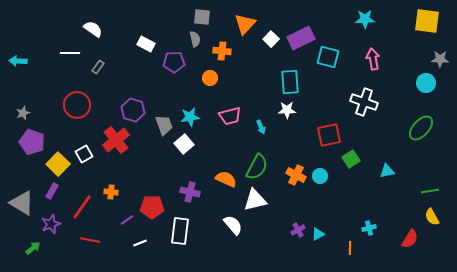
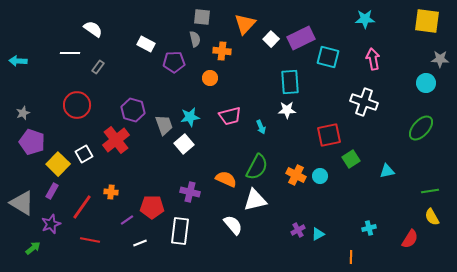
orange line at (350, 248): moved 1 px right, 9 px down
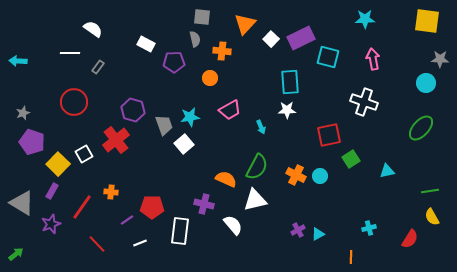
red circle at (77, 105): moved 3 px left, 3 px up
pink trapezoid at (230, 116): moved 6 px up; rotated 15 degrees counterclockwise
purple cross at (190, 192): moved 14 px right, 12 px down
red line at (90, 240): moved 7 px right, 4 px down; rotated 36 degrees clockwise
green arrow at (33, 248): moved 17 px left, 6 px down
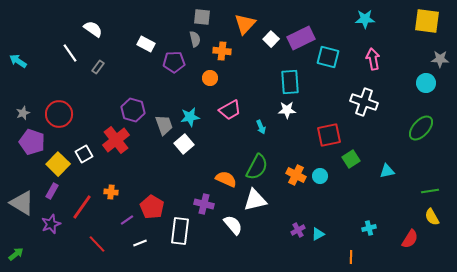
white line at (70, 53): rotated 54 degrees clockwise
cyan arrow at (18, 61): rotated 30 degrees clockwise
red circle at (74, 102): moved 15 px left, 12 px down
red pentagon at (152, 207): rotated 30 degrees clockwise
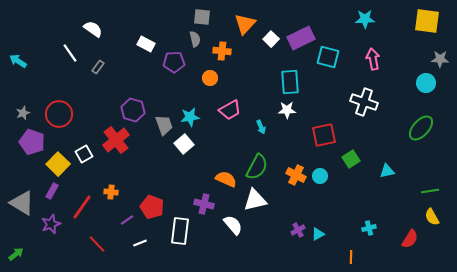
red square at (329, 135): moved 5 px left
red pentagon at (152, 207): rotated 10 degrees counterclockwise
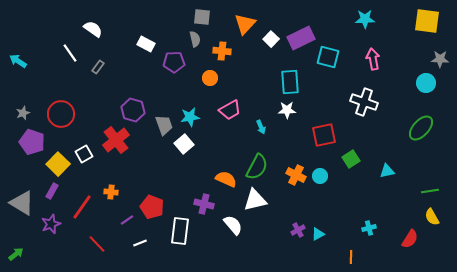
red circle at (59, 114): moved 2 px right
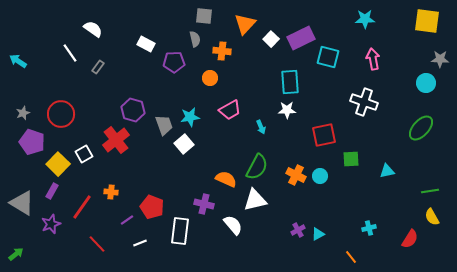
gray square at (202, 17): moved 2 px right, 1 px up
green square at (351, 159): rotated 30 degrees clockwise
orange line at (351, 257): rotated 40 degrees counterclockwise
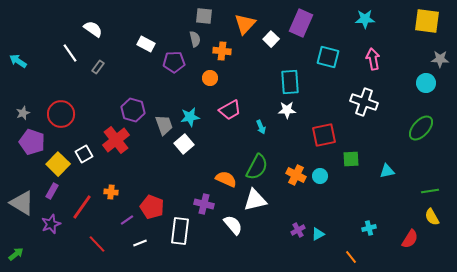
purple rectangle at (301, 38): moved 15 px up; rotated 40 degrees counterclockwise
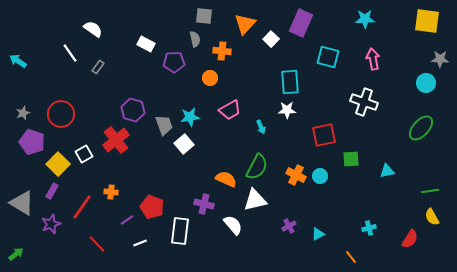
purple cross at (298, 230): moved 9 px left, 4 px up
